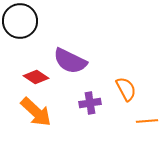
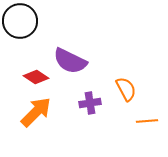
orange arrow: rotated 88 degrees counterclockwise
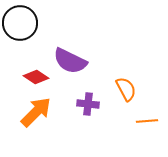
black circle: moved 2 px down
purple cross: moved 2 px left, 1 px down; rotated 15 degrees clockwise
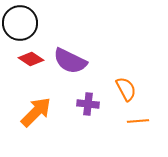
red diamond: moved 5 px left, 18 px up
orange line: moved 9 px left
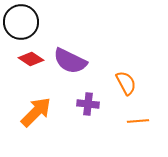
black circle: moved 1 px right, 1 px up
orange semicircle: moved 6 px up
